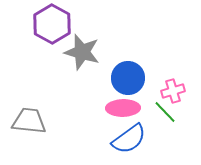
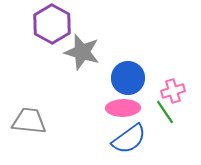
green line: rotated 10 degrees clockwise
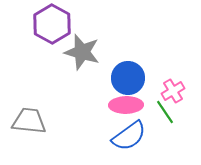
pink cross: rotated 15 degrees counterclockwise
pink ellipse: moved 3 px right, 3 px up
blue semicircle: moved 3 px up
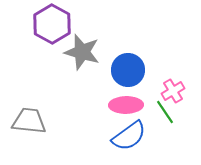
blue circle: moved 8 px up
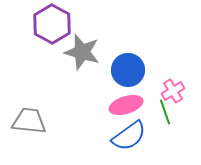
pink ellipse: rotated 16 degrees counterclockwise
green line: rotated 15 degrees clockwise
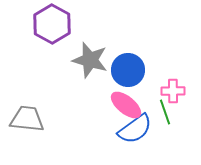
gray star: moved 8 px right, 8 px down
pink cross: rotated 30 degrees clockwise
pink ellipse: rotated 56 degrees clockwise
gray trapezoid: moved 2 px left, 2 px up
blue semicircle: moved 6 px right, 7 px up
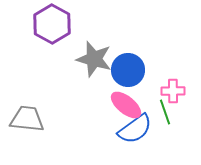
gray star: moved 4 px right, 1 px up
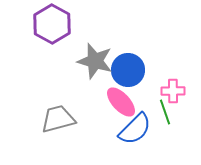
gray star: moved 1 px right, 2 px down
pink ellipse: moved 5 px left, 3 px up; rotated 8 degrees clockwise
gray trapezoid: moved 31 px right; rotated 21 degrees counterclockwise
blue semicircle: rotated 9 degrees counterclockwise
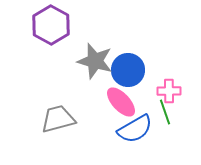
purple hexagon: moved 1 px left, 1 px down
pink cross: moved 4 px left
blue semicircle: rotated 15 degrees clockwise
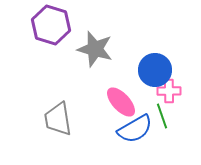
purple hexagon: rotated 12 degrees counterclockwise
gray star: moved 12 px up
blue circle: moved 27 px right
green line: moved 3 px left, 4 px down
gray trapezoid: rotated 84 degrees counterclockwise
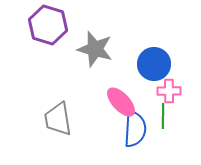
purple hexagon: moved 3 px left
blue circle: moved 1 px left, 6 px up
green line: moved 1 px right; rotated 20 degrees clockwise
blue semicircle: rotated 57 degrees counterclockwise
